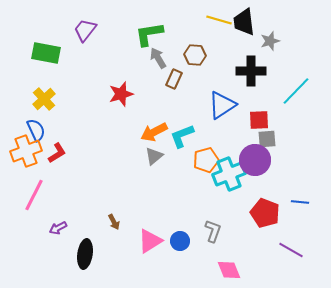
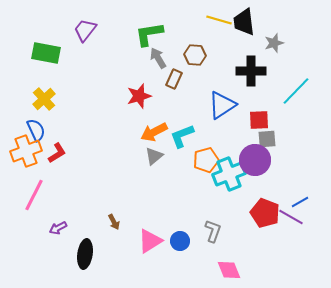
gray star: moved 4 px right, 2 px down
red star: moved 18 px right, 2 px down
blue line: rotated 36 degrees counterclockwise
purple line: moved 33 px up
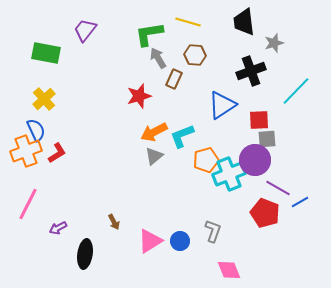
yellow line: moved 31 px left, 2 px down
black cross: rotated 20 degrees counterclockwise
pink line: moved 6 px left, 9 px down
purple line: moved 13 px left, 29 px up
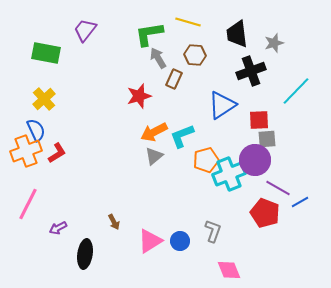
black trapezoid: moved 7 px left, 12 px down
